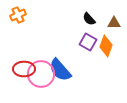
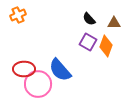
pink circle: moved 3 px left, 10 px down
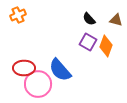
brown triangle: moved 2 px right, 3 px up; rotated 16 degrees clockwise
red ellipse: moved 1 px up
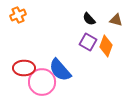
pink circle: moved 4 px right, 2 px up
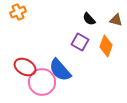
orange cross: moved 3 px up
purple square: moved 8 px left
red ellipse: moved 1 px right, 1 px up; rotated 30 degrees clockwise
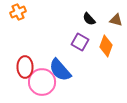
red ellipse: rotated 60 degrees clockwise
